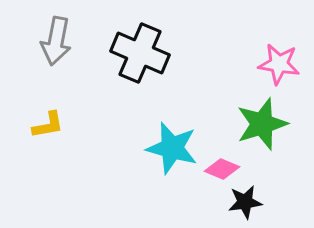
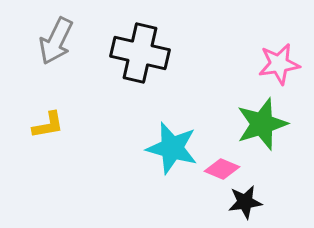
gray arrow: rotated 15 degrees clockwise
black cross: rotated 10 degrees counterclockwise
pink star: rotated 18 degrees counterclockwise
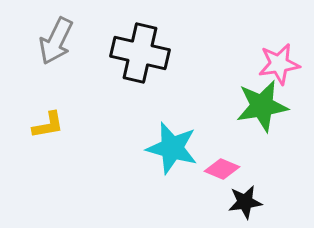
green star: moved 18 px up; rotated 8 degrees clockwise
